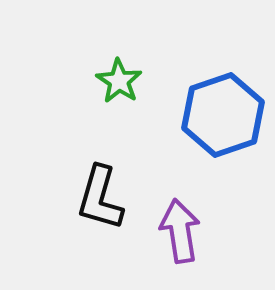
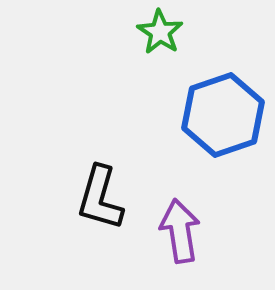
green star: moved 41 px right, 49 px up
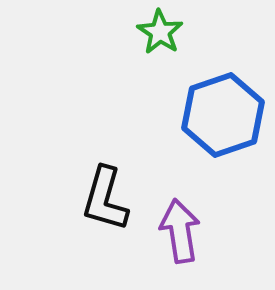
black L-shape: moved 5 px right, 1 px down
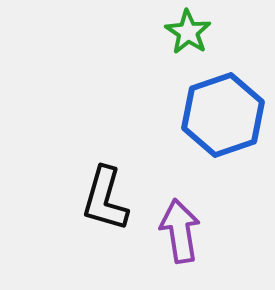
green star: moved 28 px right
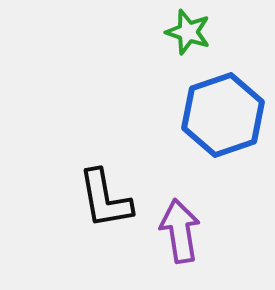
green star: rotated 15 degrees counterclockwise
black L-shape: rotated 26 degrees counterclockwise
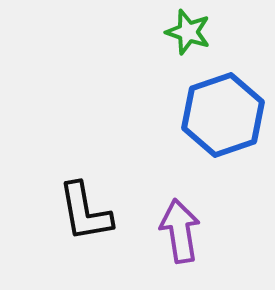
black L-shape: moved 20 px left, 13 px down
